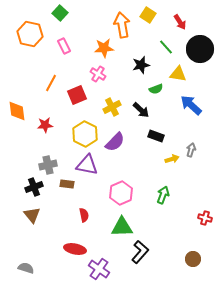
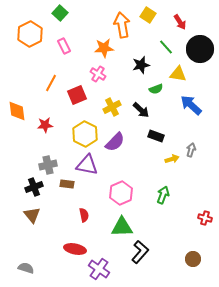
orange hexagon: rotated 20 degrees clockwise
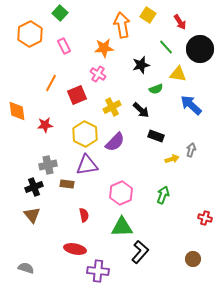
purple triangle: rotated 20 degrees counterclockwise
purple cross: moved 1 px left, 2 px down; rotated 30 degrees counterclockwise
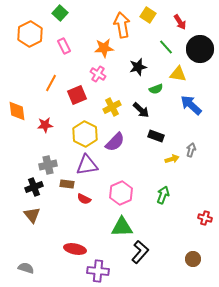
black star: moved 3 px left, 2 px down
red semicircle: moved 16 px up; rotated 128 degrees clockwise
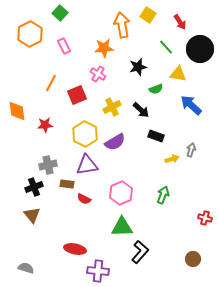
purple semicircle: rotated 15 degrees clockwise
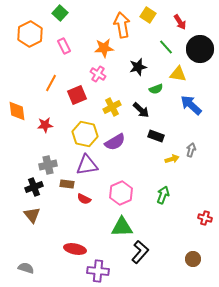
yellow hexagon: rotated 15 degrees counterclockwise
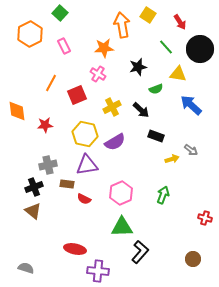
gray arrow: rotated 112 degrees clockwise
brown triangle: moved 1 px right, 4 px up; rotated 12 degrees counterclockwise
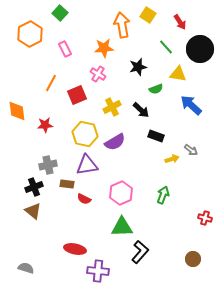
pink rectangle: moved 1 px right, 3 px down
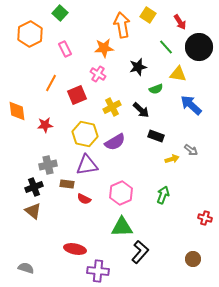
black circle: moved 1 px left, 2 px up
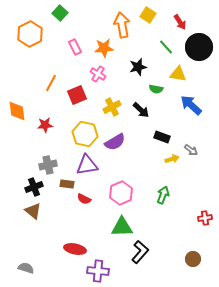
pink rectangle: moved 10 px right, 2 px up
green semicircle: rotated 32 degrees clockwise
black rectangle: moved 6 px right, 1 px down
red cross: rotated 24 degrees counterclockwise
